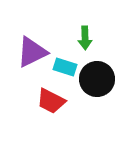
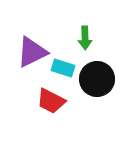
cyan rectangle: moved 2 px left, 1 px down
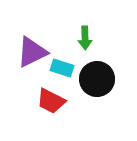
cyan rectangle: moved 1 px left
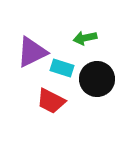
green arrow: rotated 80 degrees clockwise
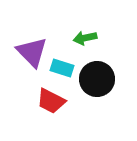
purple triangle: rotated 48 degrees counterclockwise
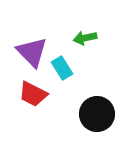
cyan rectangle: rotated 40 degrees clockwise
black circle: moved 35 px down
red trapezoid: moved 18 px left, 7 px up
